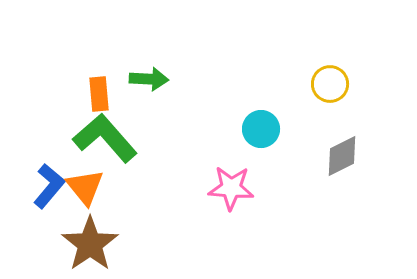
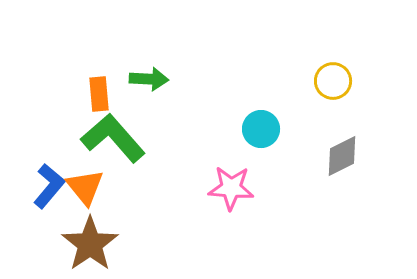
yellow circle: moved 3 px right, 3 px up
green L-shape: moved 8 px right
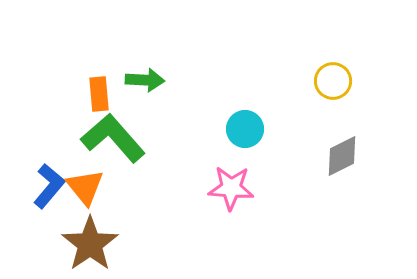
green arrow: moved 4 px left, 1 px down
cyan circle: moved 16 px left
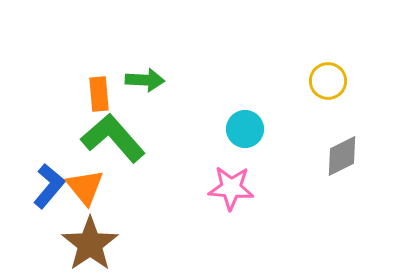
yellow circle: moved 5 px left
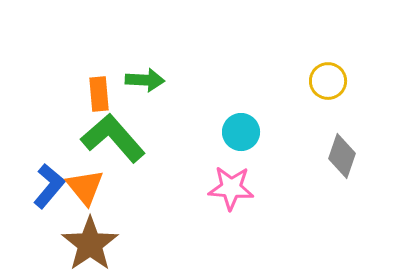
cyan circle: moved 4 px left, 3 px down
gray diamond: rotated 45 degrees counterclockwise
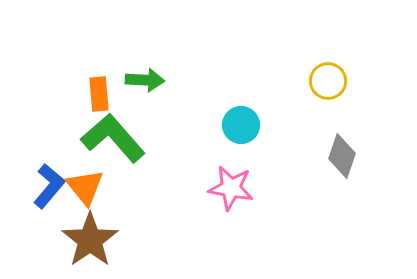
cyan circle: moved 7 px up
pink star: rotated 6 degrees clockwise
brown star: moved 4 px up
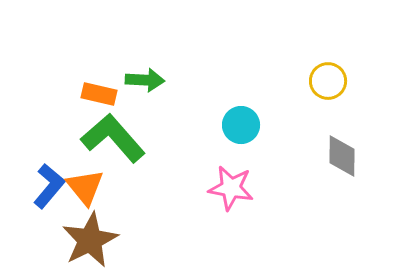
orange rectangle: rotated 72 degrees counterclockwise
gray diamond: rotated 18 degrees counterclockwise
brown star: rotated 8 degrees clockwise
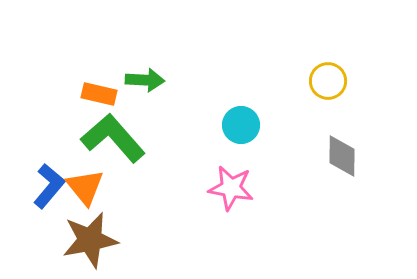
brown star: rotated 16 degrees clockwise
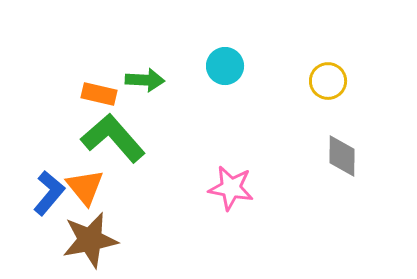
cyan circle: moved 16 px left, 59 px up
blue L-shape: moved 7 px down
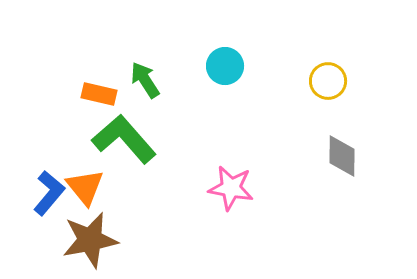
green arrow: rotated 126 degrees counterclockwise
green L-shape: moved 11 px right, 1 px down
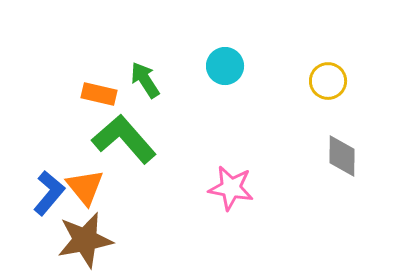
brown star: moved 5 px left
